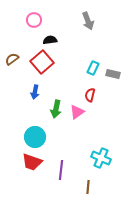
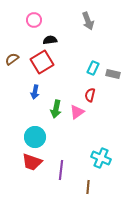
red square: rotated 10 degrees clockwise
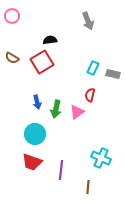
pink circle: moved 22 px left, 4 px up
brown semicircle: moved 1 px up; rotated 112 degrees counterclockwise
blue arrow: moved 2 px right, 10 px down; rotated 24 degrees counterclockwise
cyan circle: moved 3 px up
